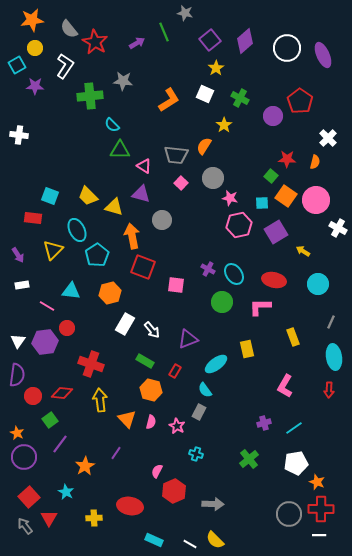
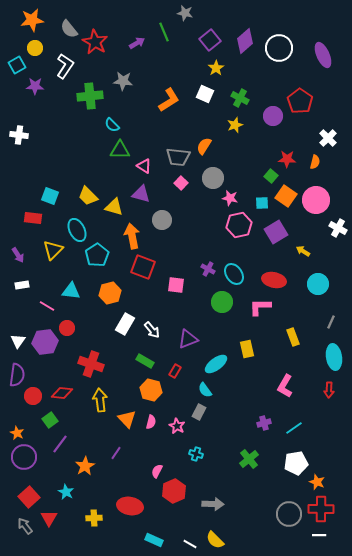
white circle at (287, 48): moved 8 px left
yellow star at (224, 125): moved 11 px right; rotated 14 degrees clockwise
gray trapezoid at (176, 155): moved 2 px right, 2 px down
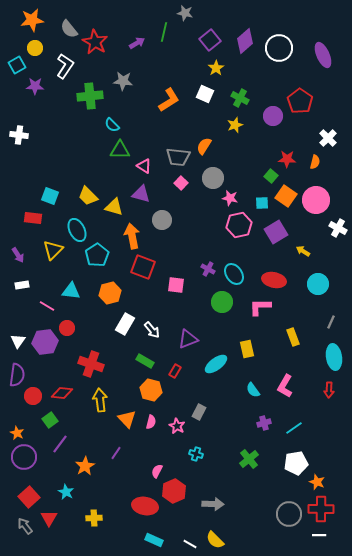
green line at (164, 32): rotated 36 degrees clockwise
cyan semicircle at (205, 390): moved 48 px right
red ellipse at (130, 506): moved 15 px right
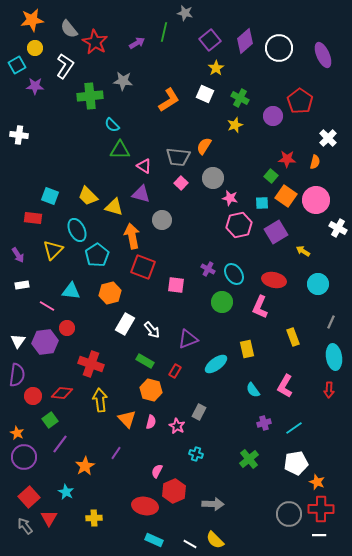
pink L-shape at (260, 307): rotated 65 degrees counterclockwise
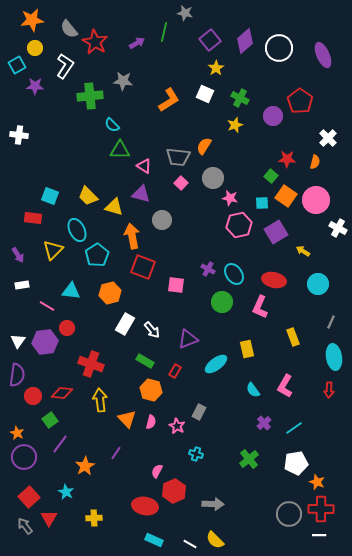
purple cross at (264, 423): rotated 24 degrees counterclockwise
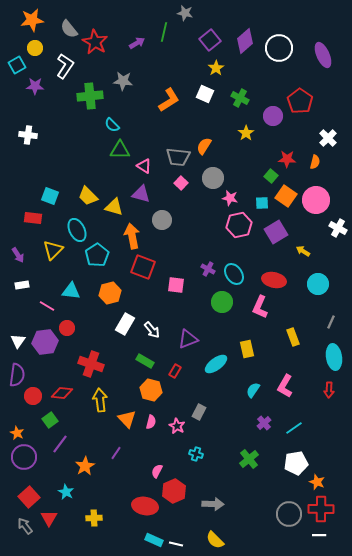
yellow star at (235, 125): moved 11 px right, 8 px down; rotated 14 degrees counterclockwise
white cross at (19, 135): moved 9 px right
cyan semicircle at (253, 390): rotated 70 degrees clockwise
white line at (190, 544): moved 14 px left; rotated 16 degrees counterclockwise
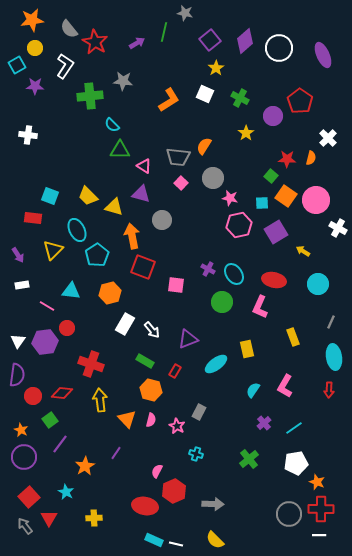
orange semicircle at (315, 162): moved 4 px left, 4 px up
pink semicircle at (151, 422): moved 2 px up
orange star at (17, 433): moved 4 px right, 3 px up
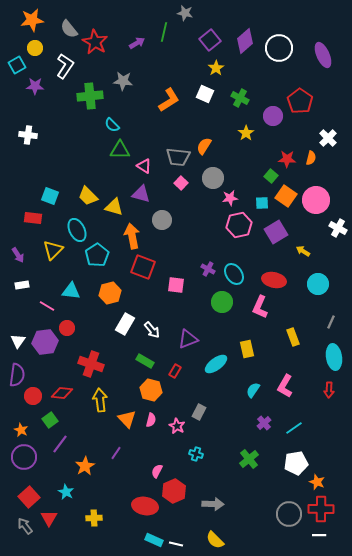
pink star at (230, 198): rotated 21 degrees counterclockwise
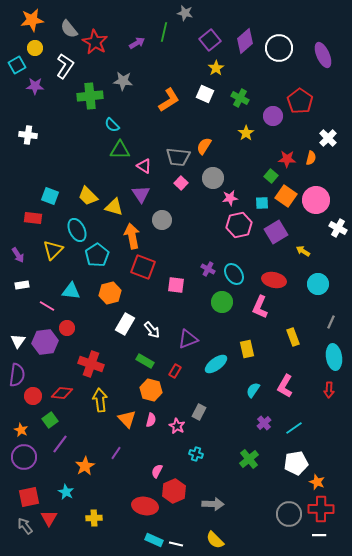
purple triangle at (141, 194): rotated 42 degrees clockwise
red square at (29, 497): rotated 30 degrees clockwise
